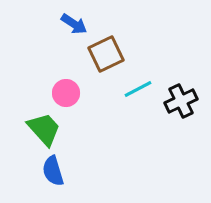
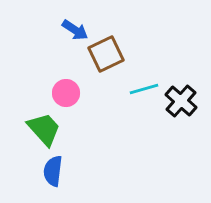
blue arrow: moved 1 px right, 6 px down
cyan line: moved 6 px right; rotated 12 degrees clockwise
black cross: rotated 24 degrees counterclockwise
blue semicircle: rotated 24 degrees clockwise
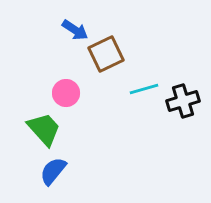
black cross: moved 2 px right; rotated 32 degrees clockwise
blue semicircle: rotated 32 degrees clockwise
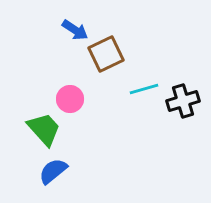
pink circle: moved 4 px right, 6 px down
blue semicircle: rotated 12 degrees clockwise
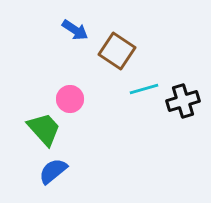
brown square: moved 11 px right, 3 px up; rotated 30 degrees counterclockwise
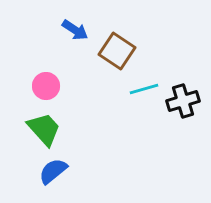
pink circle: moved 24 px left, 13 px up
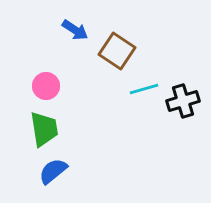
green trapezoid: rotated 33 degrees clockwise
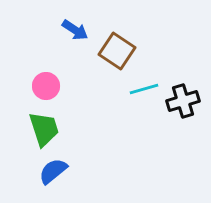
green trapezoid: rotated 9 degrees counterclockwise
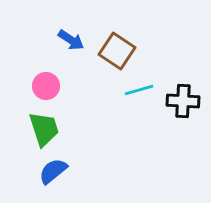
blue arrow: moved 4 px left, 10 px down
cyan line: moved 5 px left, 1 px down
black cross: rotated 20 degrees clockwise
